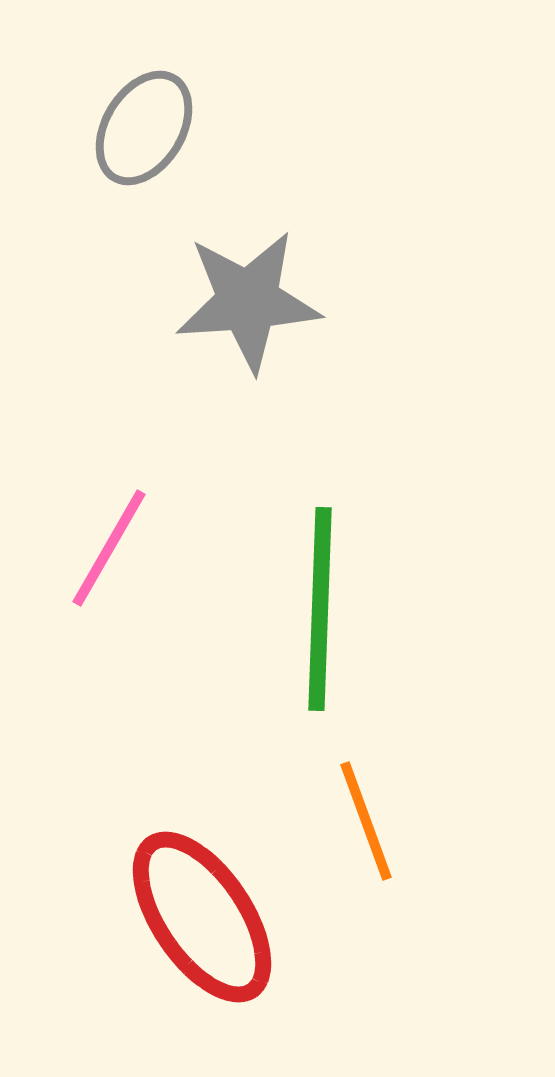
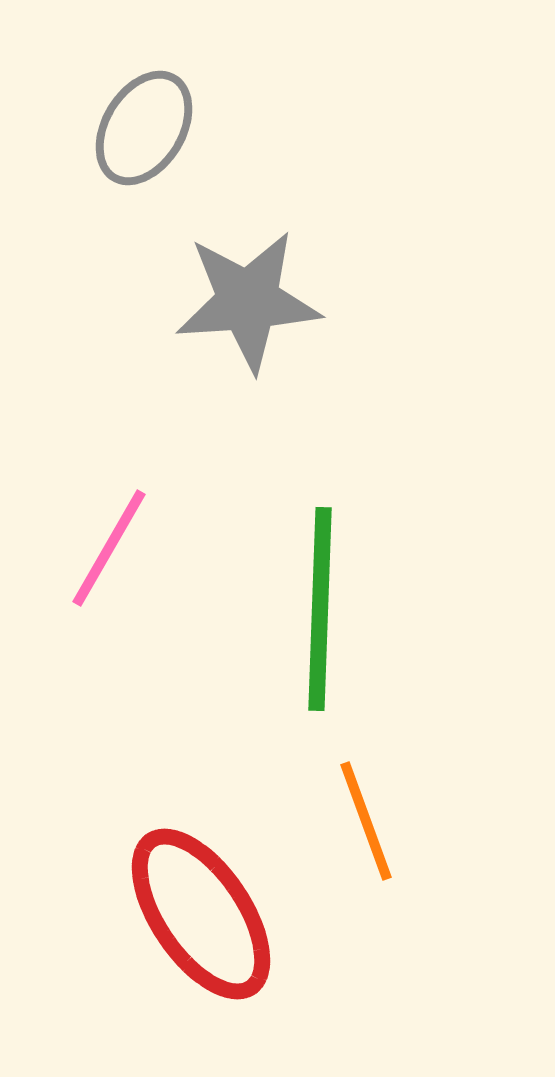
red ellipse: moved 1 px left, 3 px up
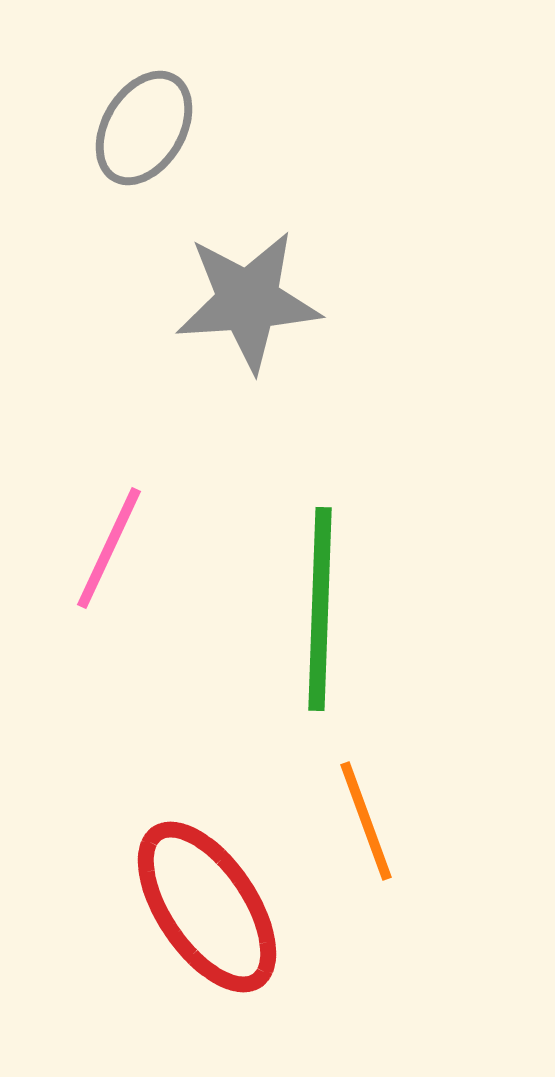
pink line: rotated 5 degrees counterclockwise
red ellipse: moved 6 px right, 7 px up
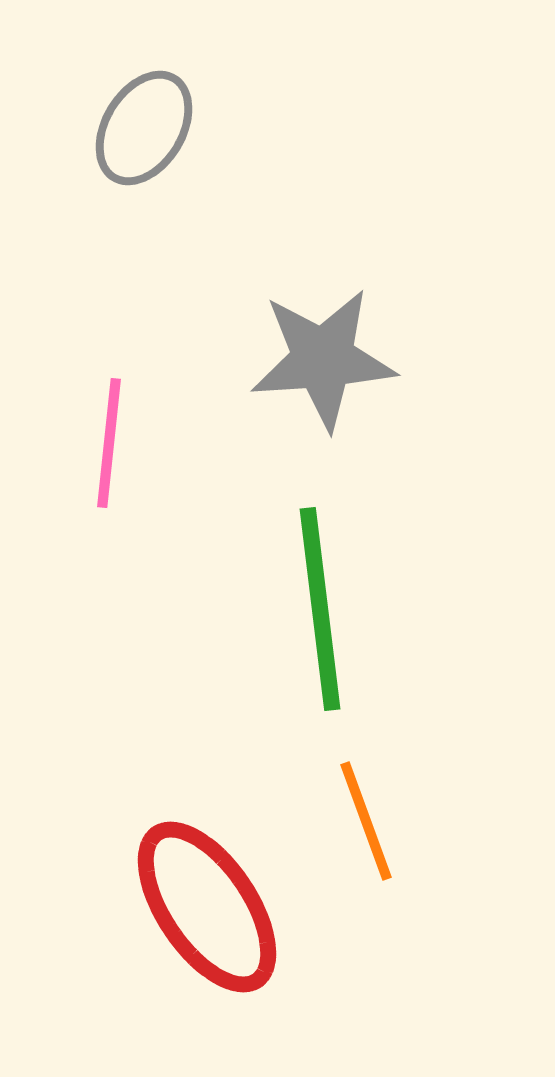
gray star: moved 75 px right, 58 px down
pink line: moved 105 px up; rotated 19 degrees counterclockwise
green line: rotated 9 degrees counterclockwise
